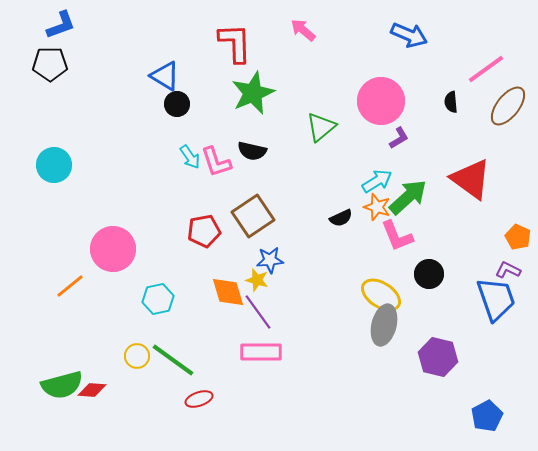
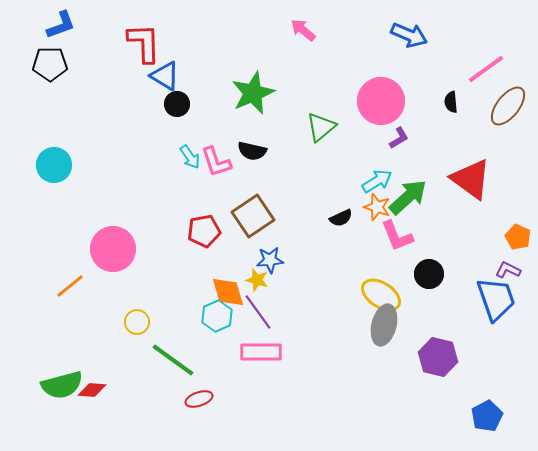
red L-shape at (235, 43): moved 91 px left
cyan hexagon at (158, 299): moved 59 px right, 17 px down; rotated 12 degrees counterclockwise
yellow circle at (137, 356): moved 34 px up
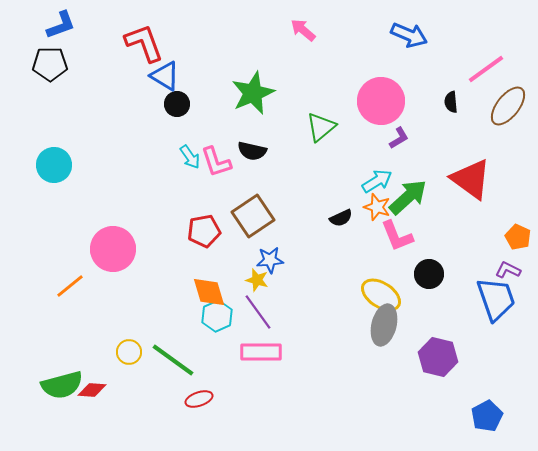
red L-shape at (144, 43): rotated 18 degrees counterclockwise
orange diamond at (228, 292): moved 19 px left
yellow circle at (137, 322): moved 8 px left, 30 px down
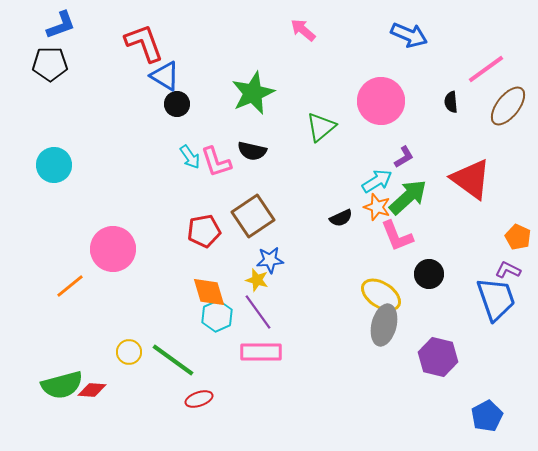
purple L-shape at (399, 138): moved 5 px right, 19 px down
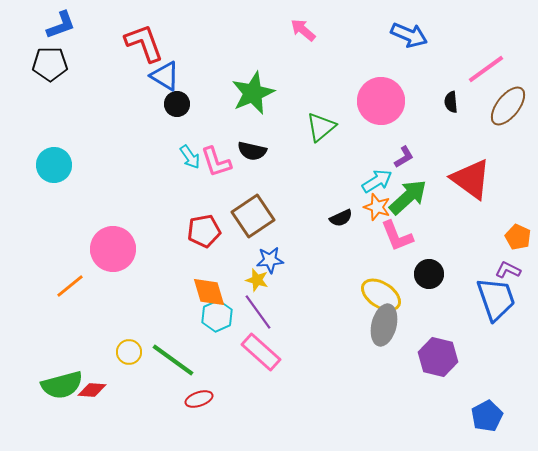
pink rectangle at (261, 352): rotated 42 degrees clockwise
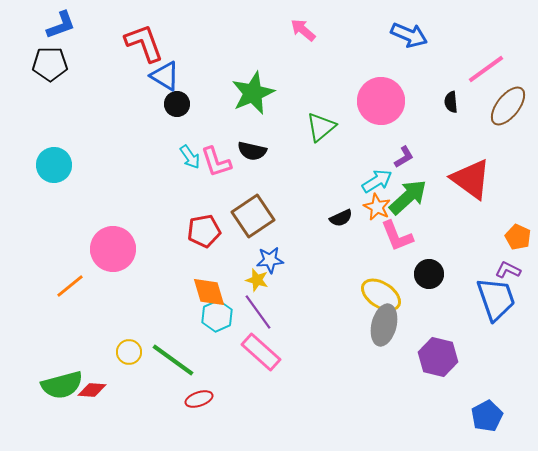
orange star at (377, 207): rotated 8 degrees clockwise
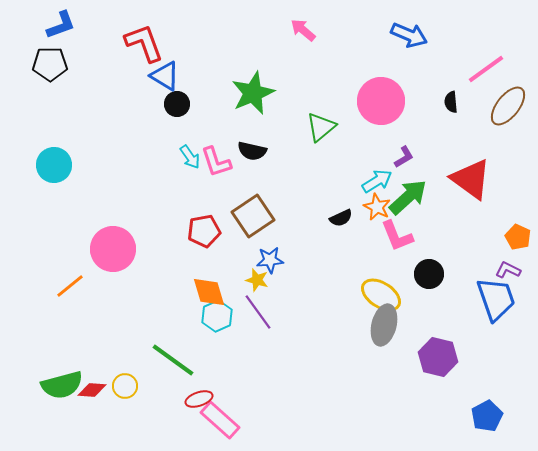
yellow circle at (129, 352): moved 4 px left, 34 px down
pink rectangle at (261, 352): moved 41 px left, 68 px down
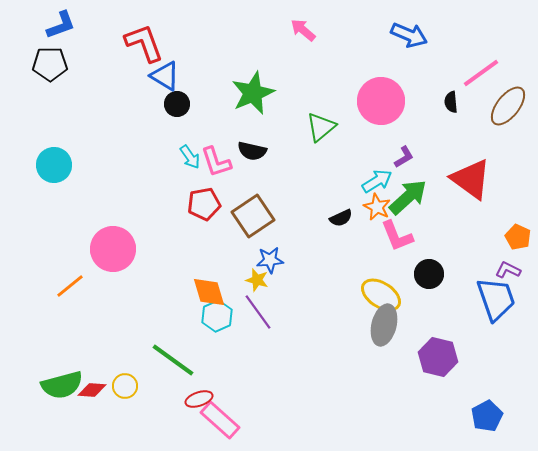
pink line at (486, 69): moved 5 px left, 4 px down
red pentagon at (204, 231): moved 27 px up
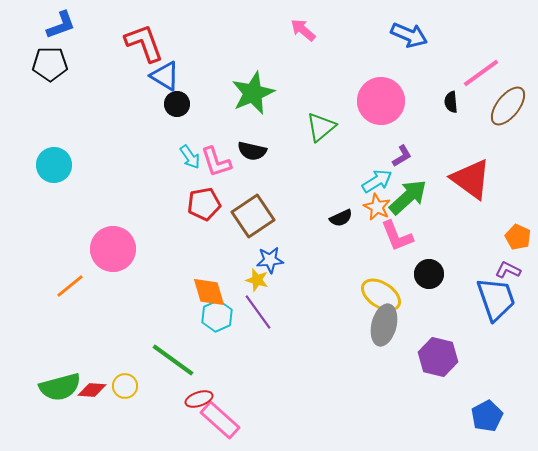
purple L-shape at (404, 157): moved 2 px left, 1 px up
green semicircle at (62, 385): moved 2 px left, 2 px down
